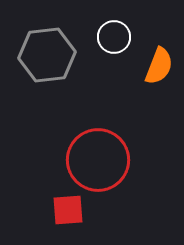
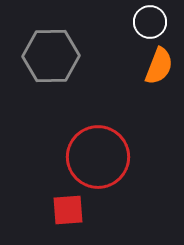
white circle: moved 36 px right, 15 px up
gray hexagon: moved 4 px right, 1 px down; rotated 6 degrees clockwise
red circle: moved 3 px up
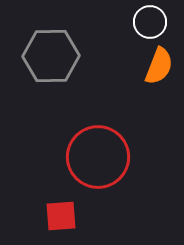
red square: moved 7 px left, 6 px down
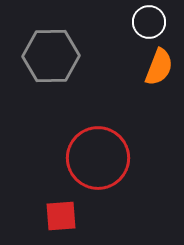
white circle: moved 1 px left
orange semicircle: moved 1 px down
red circle: moved 1 px down
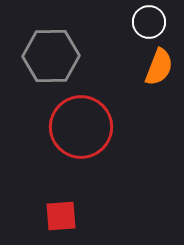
red circle: moved 17 px left, 31 px up
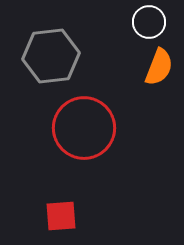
gray hexagon: rotated 6 degrees counterclockwise
red circle: moved 3 px right, 1 px down
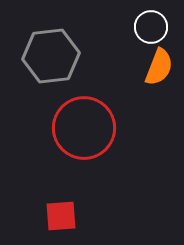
white circle: moved 2 px right, 5 px down
